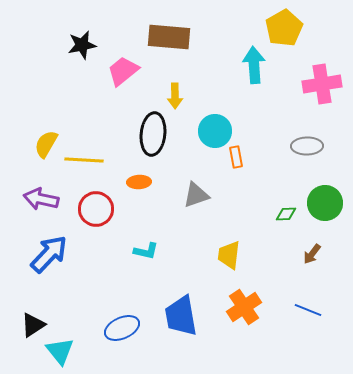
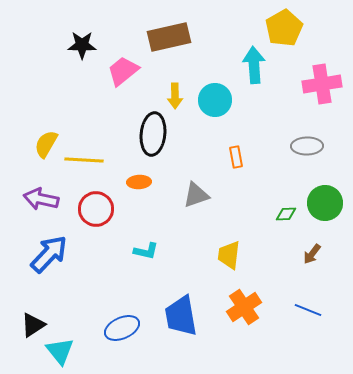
brown rectangle: rotated 18 degrees counterclockwise
black star: rotated 12 degrees clockwise
cyan circle: moved 31 px up
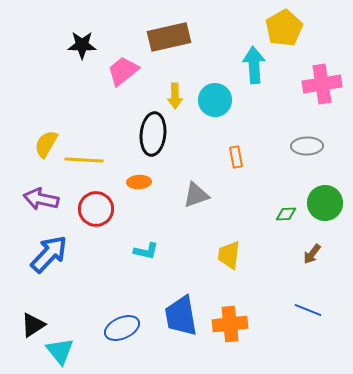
orange cross: moved 14 px left, 17 px down; rotated 28 degrees clockwise
